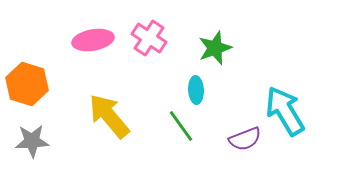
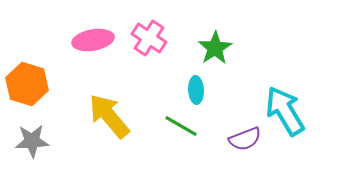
green star: rotated 12 degrees counterclockwise
green line: rotated 24 degrees counterclockwise
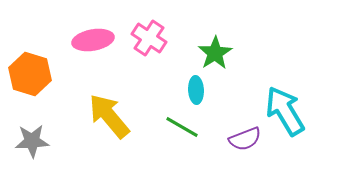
green star: moved 5 px down
orange hexagon: moved 3 px right, 10 px up
green line: moved 1 px right, 1 px down
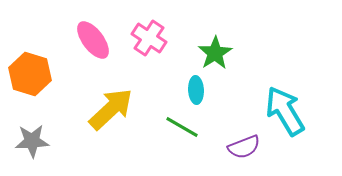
pink ellipse: rotated 63 degrees clockwise
yellow arrow: moved 2 px right, 7 px up; rotated 87 degrees clockwise
purple semicircle: moved 1 px left, 8 px down
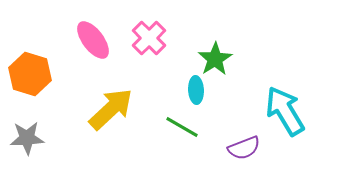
pink cross: rotated 12 degrees clockwise
green star: moved 6 px down
gray star: moved 5 px left, 3 px up
purple semicircle: moved 1 px down
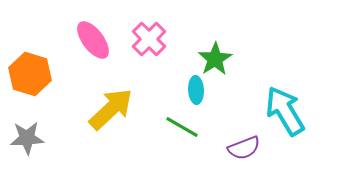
pink cross: moved 1 px down
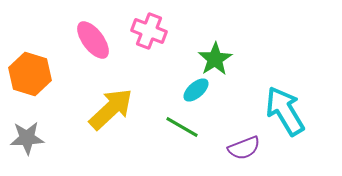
pink cross: moved 8 px up; rotated 24 degrees counterclockwise
cyan ellipse: rotated 52 degrees clockwise
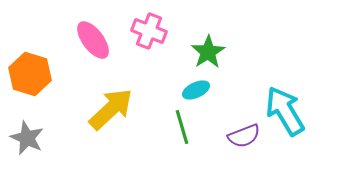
green star: moved 7 px left, 7 px up
cyan ellipse: rotated 16 degrees clockwise
green line: rotated 44 degrees clockwise
gray star: rotated 28 degrees clockwise
purple semicircle: moved 12 px up
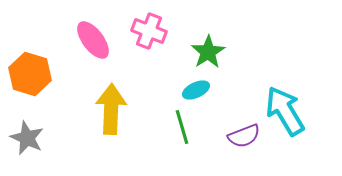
yellow arrow: rotated 45 degrees counterclockwise
